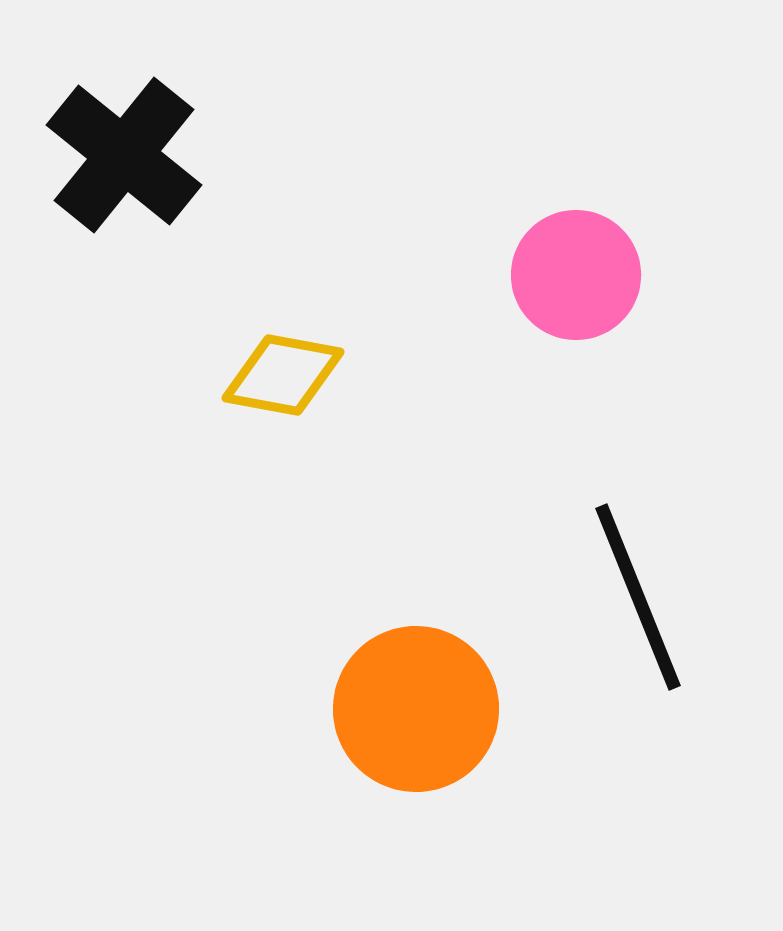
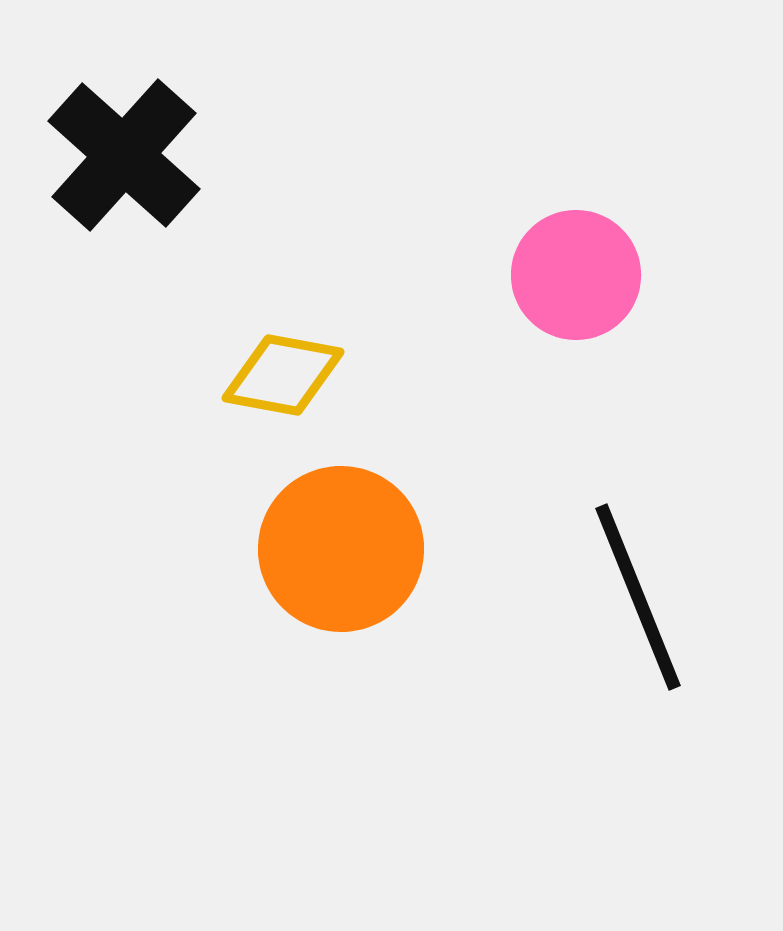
black cross: rotated 3 degrees clockwise
orange circle: moved 75 px left, 160 px up
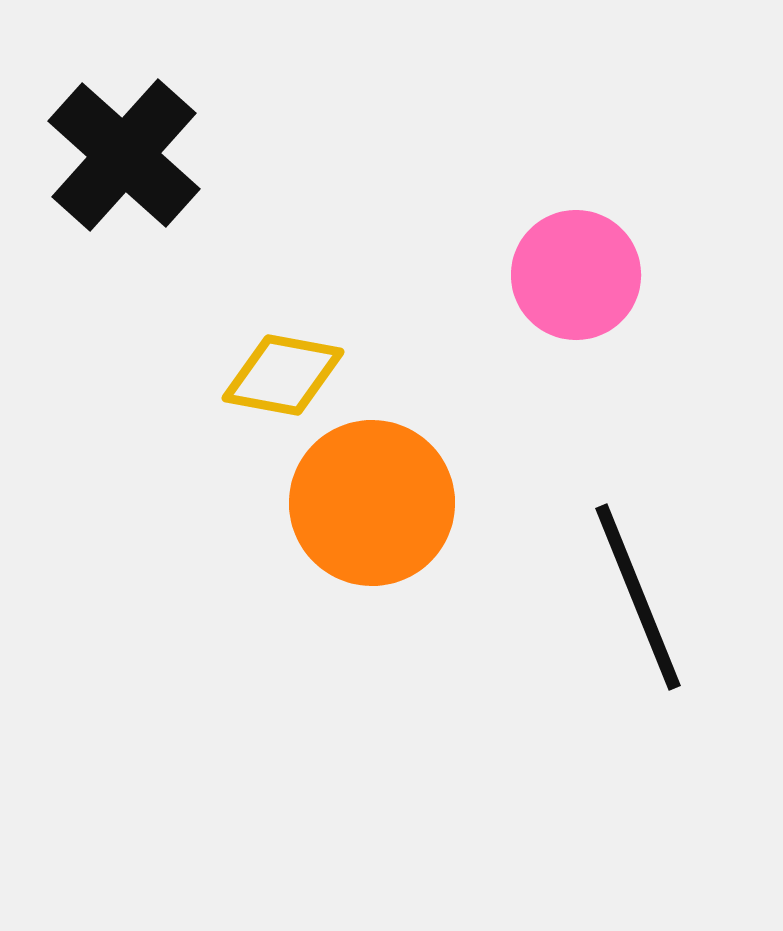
orange circle: moved 31 px right, 46 px up
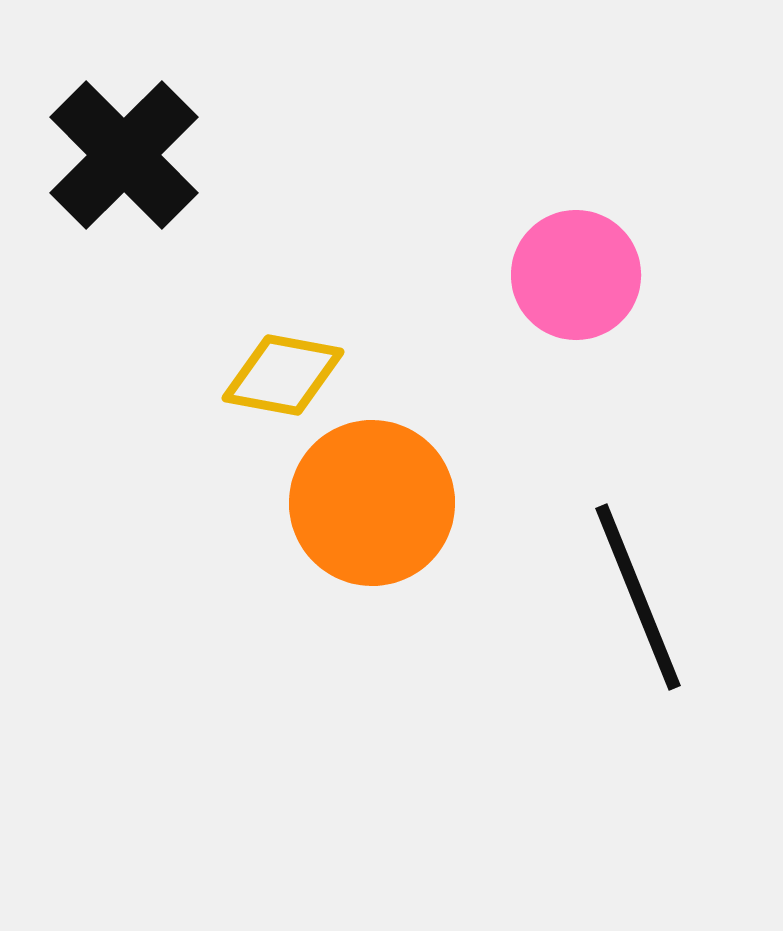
black cross: rotated 3 degrees clockwise
